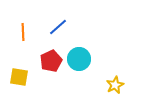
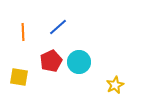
cyan circle: moved 3 px down
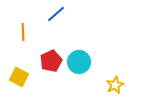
blue line: moved 2 px left, 13 px up
yellow square: rotated 18 degrees clockwise
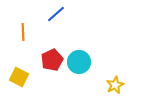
red pentagon: moved 1 px right, 1 px up
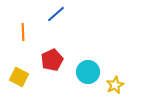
cyan circle: moved 9 px right, 10 px down
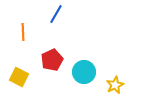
blue line: rotated 18 degrees counterclockwise
cyan circle: moved 4 px left
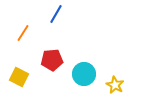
orange line: moved 1 px down; rotated 36 degrees clockwise
red pentagon: rotated 20 degrees clockwise
cyan circle: moved 2 px down
yellow star: rotated 18 degrees counterclockwise
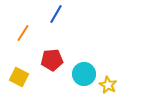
yellow star: moved 7 px left
